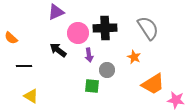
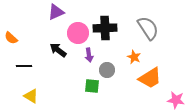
orange trapezoid: moved 3 px left, 6 px up
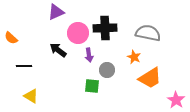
gray semicircle: moved 5 px down; rotated 45 degrees counterclockwise
pink star: rotated 24 degrees clockwise
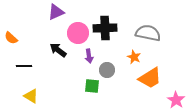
purple arrow: moved 1 px down
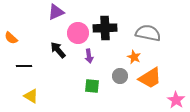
black arrow: rotated 12 degrees clockwise
gray circle: moved 13 px right, 6 px down
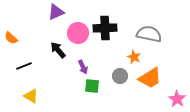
gray semicircle: moved 1 px right, 1 px down
purple arrow: moved 6 px left, 11 px down; rotated 16 degrees counterclockwise
black line: rotated 21 degrees counterclockwise
pink star: moved 1 px right, 1 px up
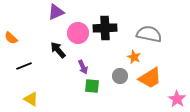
yellow triangle: moved 3 px down
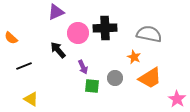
gray circle: moved 5 px left, 2 px down
